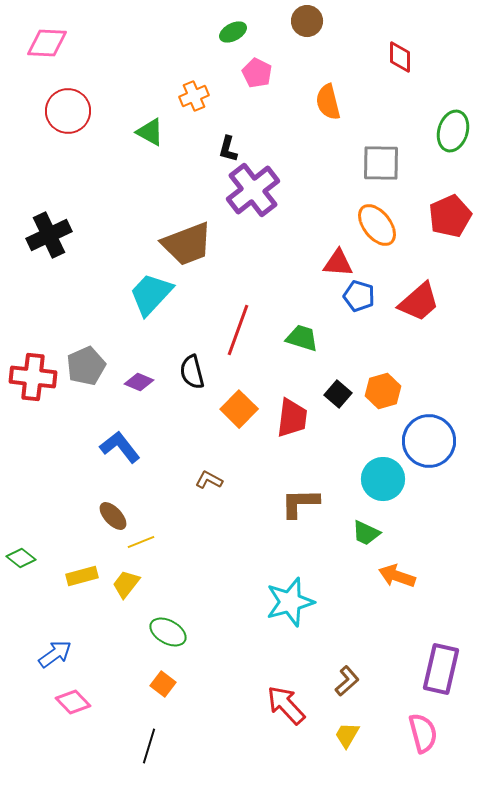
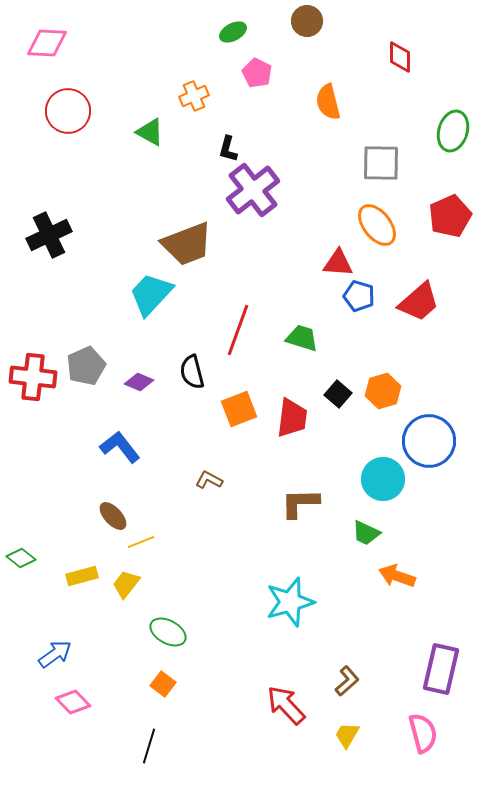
orange square at (239, 409): rotated 24 degrees clockwise
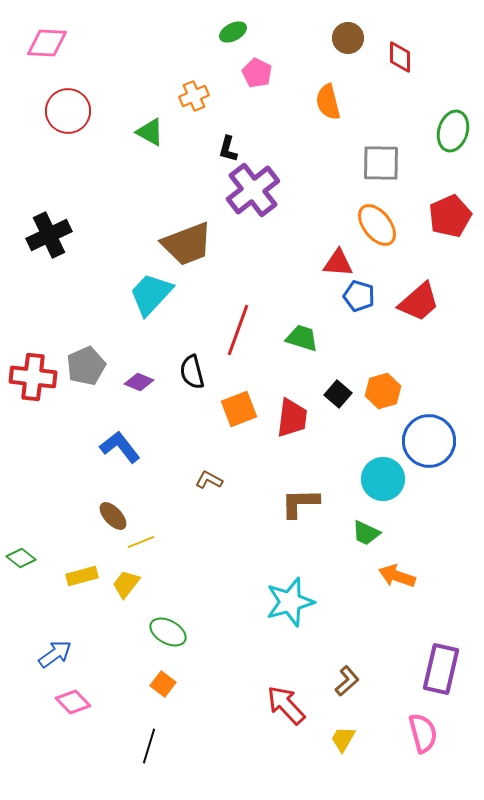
brown circle at (307, 21): moved 41 px right, 17 px down
yellow trapezoid at (347, 735): moved 4 px left, 4 px down
